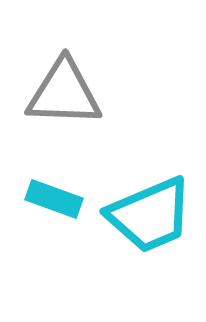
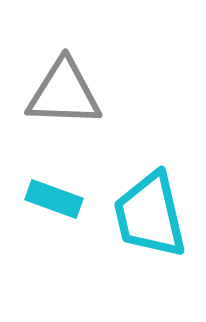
cyan trapezoid: rotated 100 degrees clockwise
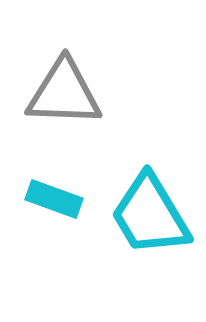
cyan trapezoid: rotated 18 degrees counterclockwise
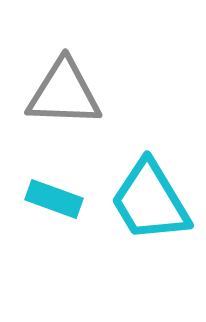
cyan trapezoid: moved 14 px up
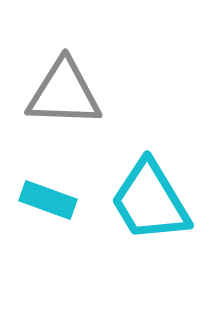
cyan rectangle: moved 6 px left, 1 px down
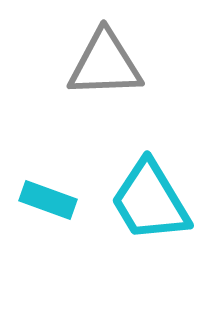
gray triangle: moved 41 px right, 29 px up; rotated 4 degrees counterclockwise
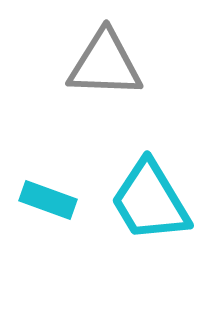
gray triangle: rotated 4 degrees clockwise
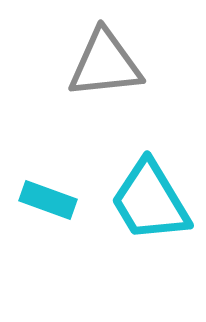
gray triangle: rotated 8 degrees counterclockwise
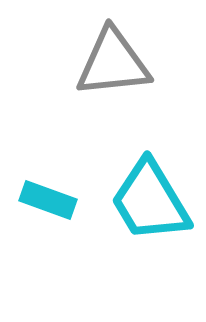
gray triangle: moved 8 px right, 1 px up
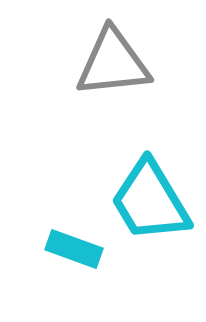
cyan rectangle: moved 26 px right, 49 px down
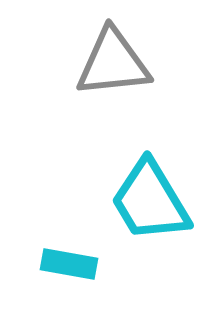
cyan rectangle: moved 5 px left, 15 px down; rotated 10 degrees counterclockwise
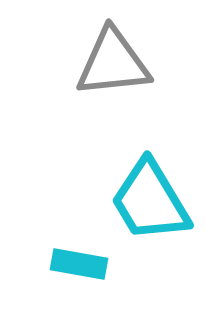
cyan rectangle: moved 10 px right
